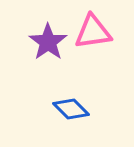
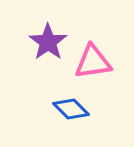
pink triangle: moved 30 px down
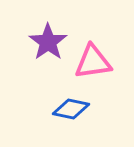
blue diamond: rotated 33 degrees counterclockwise
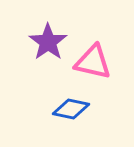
pink triangle: rotated 21 degrees clockwise
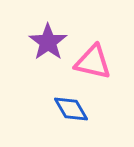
blue diamond: rotated 48 degrees clockwise
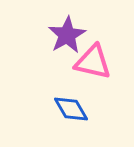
purple star: moved 19 px right, 7 px up; rotated 6 degrees clockwise
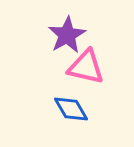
pink triangle: moved 7 px left, 5 px down
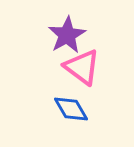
pink triangle: moved 4 px left; rotated 24 degrees clockwise
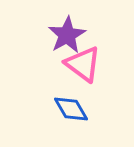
pink triangle: moved 1 px right, 3 px up
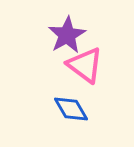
pink triangle: moved 2 px right, 1 px down
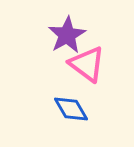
pink triangle: moved 2 px right, 1 px up
